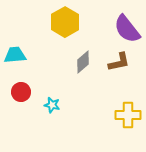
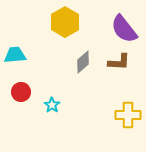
purple semicircle: moved 3 px left
brown L-shape: rotated 15 degrees clockwise
cyan star: rotated 21 degrees clockwise
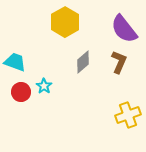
cyan trapezoid: moved 7 px down; rotated 25 degrees clockwise
brown L-shape: rotated 70 degrees counterclockwise
cyan star: moved 8 px left, 19 px up
yellow cross: rotated 20 degrees counterclockwise
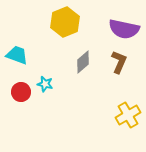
yellow hexagon: rotated 8 degrees clockwise
purple semicircle: rotated 40 degrees counterclockwise
cyan trapezoid: moved 2 px right, 7 px up
cyan star: moved 1 px right, 2 px up; rotated 21 degrees counterclockwise
yellow cross: rotated 10 degrees counterclockwise
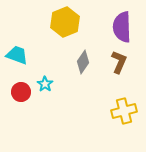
purple semicircle: moved 2 px left, 2 px up; rotated 76 degrees clockwise
gray diamond: rotated 15 degrees counterclockwise
cyan star: rotated 21 degrees clockwise
yellow cross: moved 4 px left, 4 px up; rotated 15 degrees clockwise
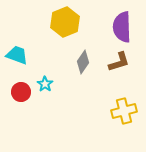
brown L-shape: rotated 50 degrees clockwise
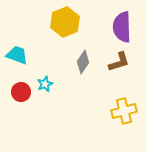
cyan star: rotated 14 degrees clockwise
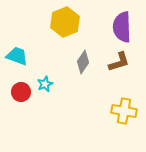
cyan trapezoid: moved 1 px down
yellow cross: rotated 25 degrees clockwise
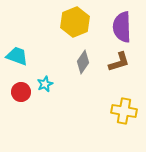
yellow hexagon: moved 10 px right
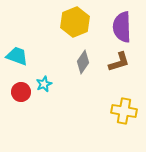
cyan star: moved 1 px left
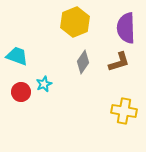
purple semicircle: moved 4 px right, 1 px down
